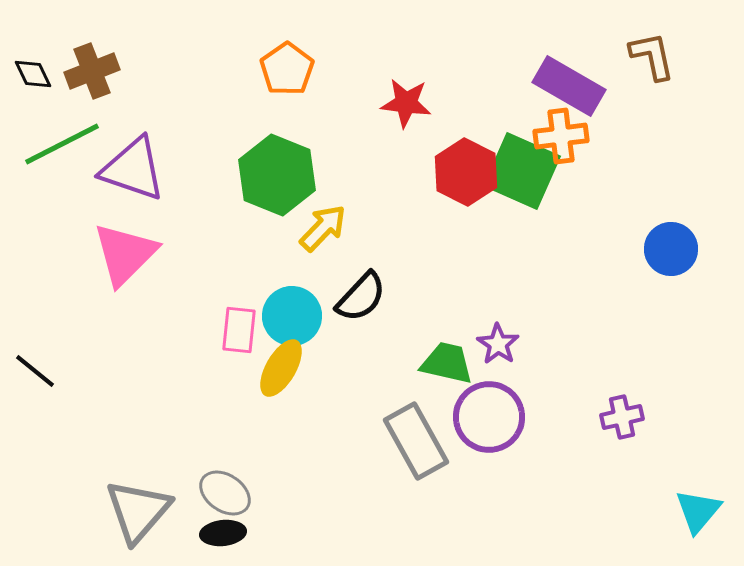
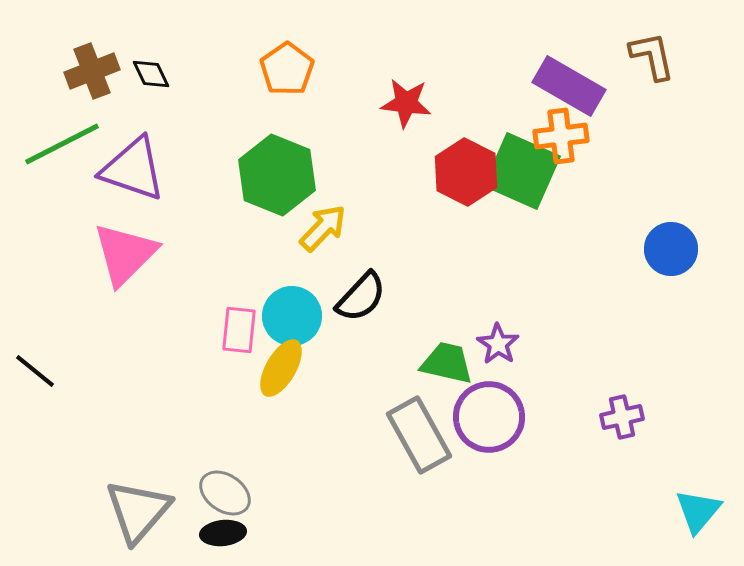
black diamond: moved 118 px right
gray rectangle: moved 3 px right, 6 px up
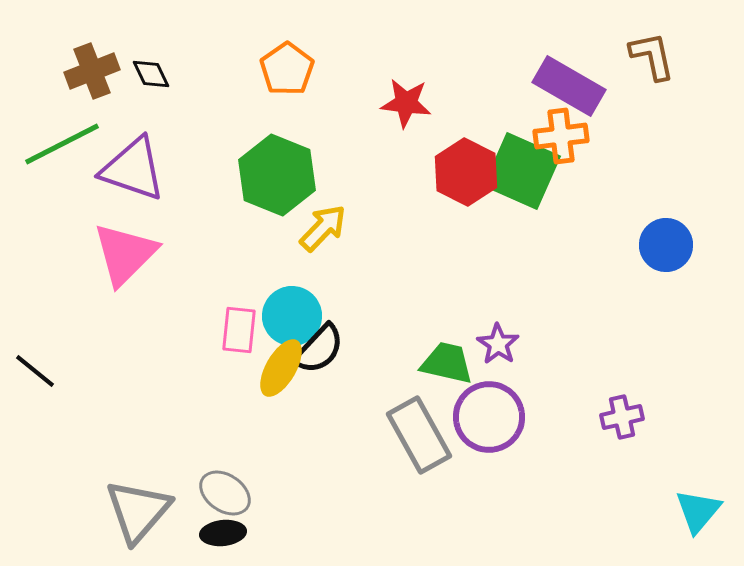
blue circle: moved 5 px left, 4 px up
black semicircle: moved 42 px left, 52 px down
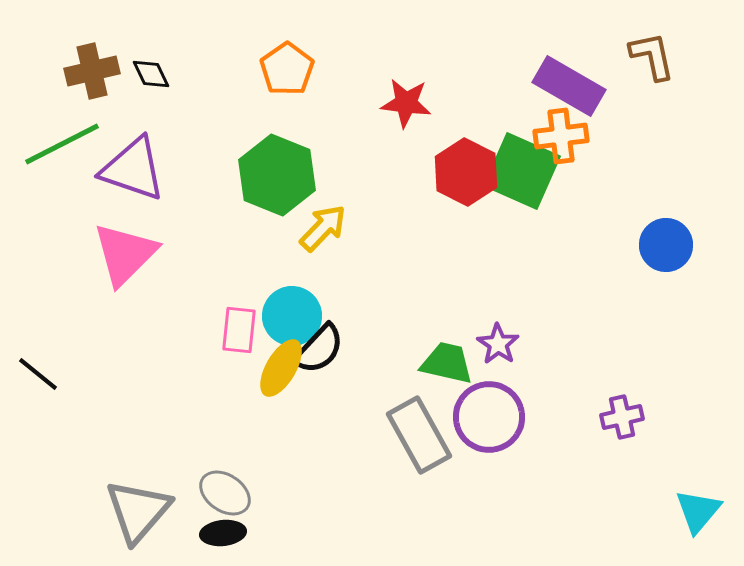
brown cross: rotated 8 degrees clockwise
black line: moved 3 px right, 3 px down
